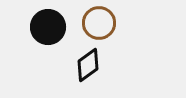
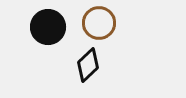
black diamond: rotated 8 degrees counterclockwise
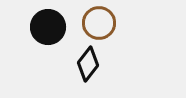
black diamond: moved 1 px up; rotated 8 degrees counterclockwise
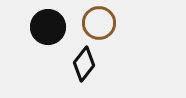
black diamond: moved 4 px left
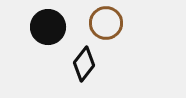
brown circle: moved 7 px right
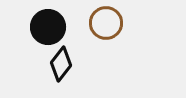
black diamond: moved 23 px left
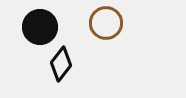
black circle: moved 8 px left
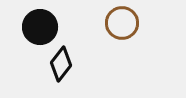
brown circle: moved 16 px right
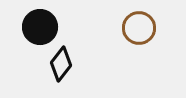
brown circle: moved 17 px right, 5 px down
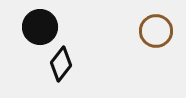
brown circle: moved 17 px right, 3 px down
